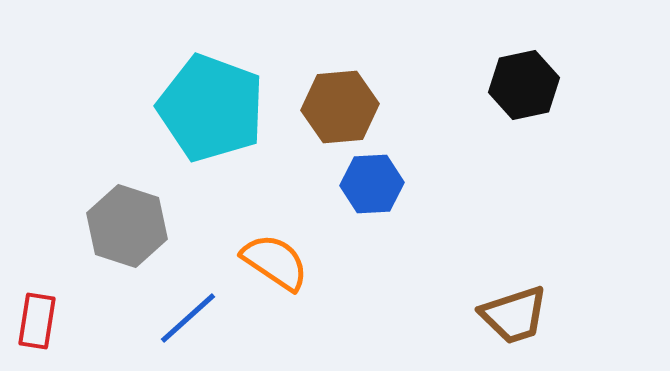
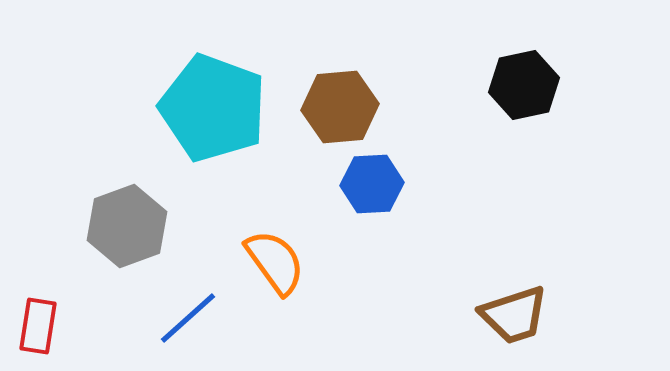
cyan pentagon: moved 2 px right
gray hexagon: rotated 22 degrees clockwise
orange semicircle: rotated 20 degrees clockwise
red rectangle: moved 1 px right, 5 px down
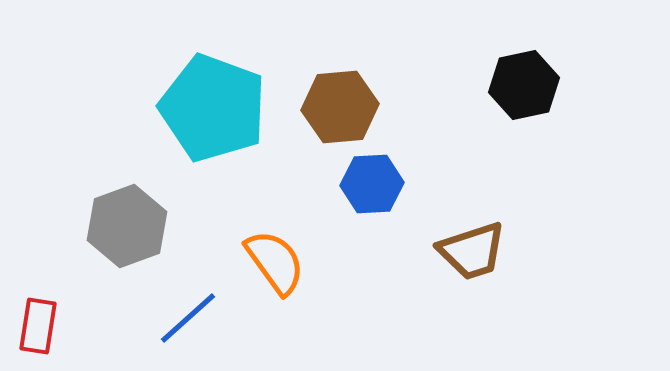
brown trapezoid: moved 42 px left, 64 px up
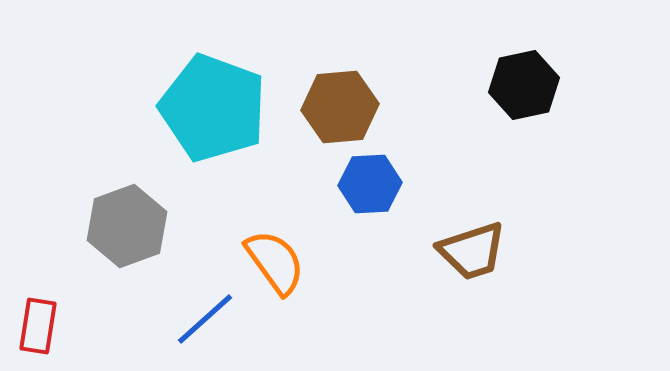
blue hexagon: moved 2 px left
blue line: moved 17 px right, 1 px down
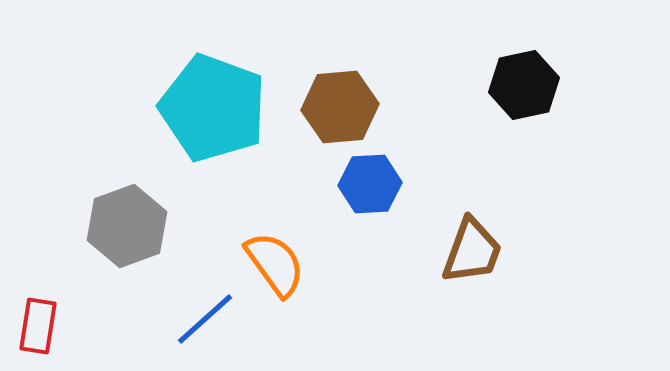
brown trapezoid: rotated 52 degrees counterclockwise
orange semicircle: moved 2 px down
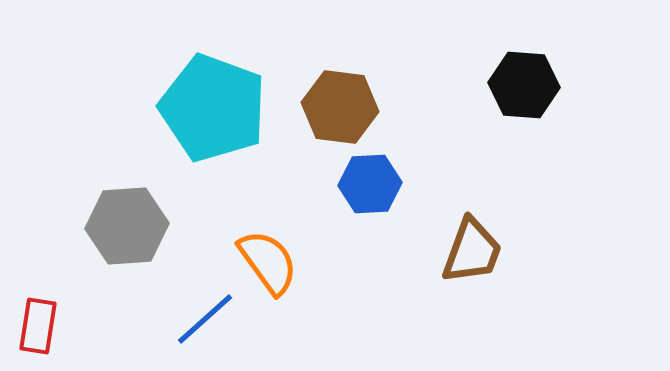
black hexagon: rotated 16 degrees clockwise
brown hexagon: rotated 12 degrees clockwise
gray hexagon: rotated 16 degrees clockwise
orange semicircle: moved 7 px left, 2 px up
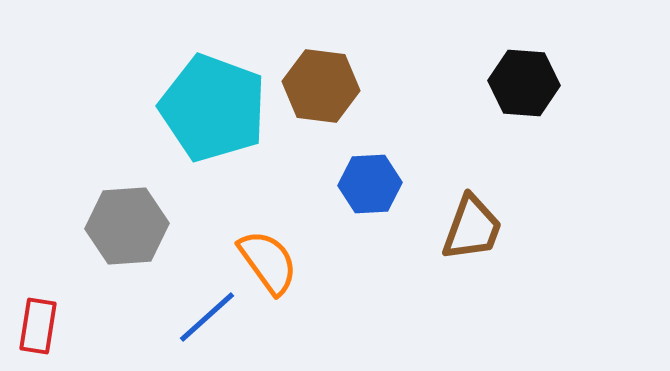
black hexagon: moved 2 px up
brown hexagon: moved 19 px left, 21 px up
brown trapezoid: moved 23 px up
blue line: moved 2 px right, 2 px up
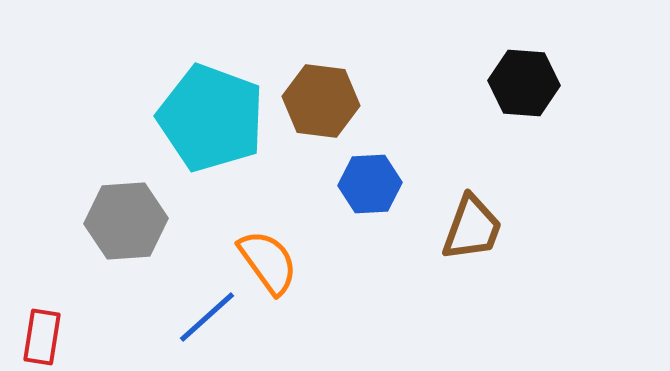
brown hexagon: moved 15 px down
cyan pentagon: moved 2 px left, 10 px down
gray hexagon: moved 1 px left, 5 px up
red rectangle: moved 4 px right, 11 px down
